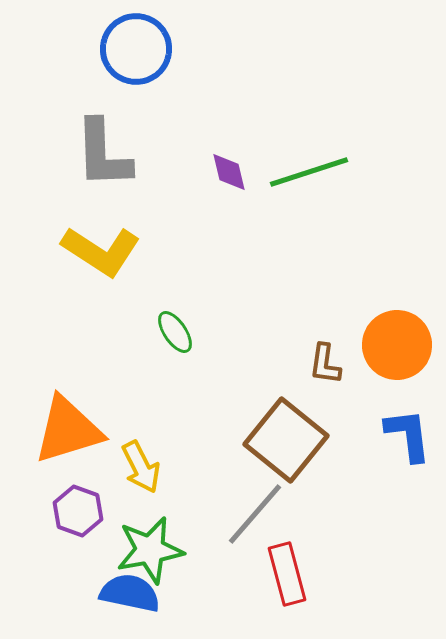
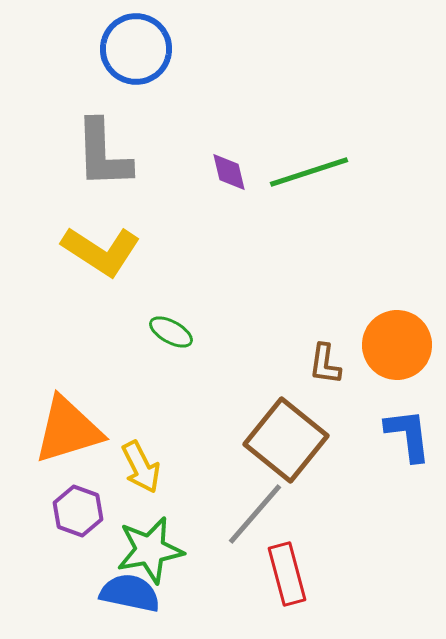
green ellipse: moved 4 px left; rotated 27 degrees counterclockwise
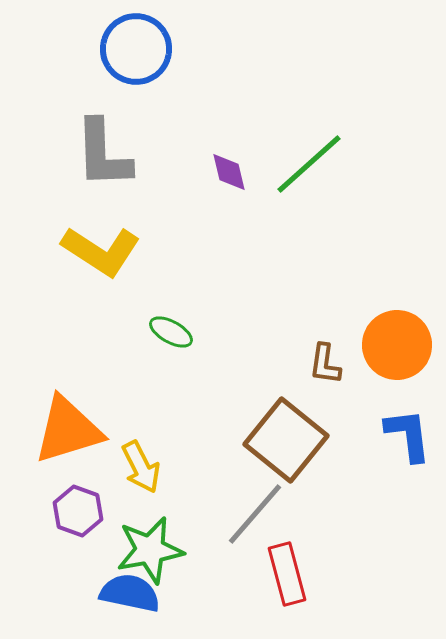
green line: moved 8 px up; rotated 24 degrees counterclockwise
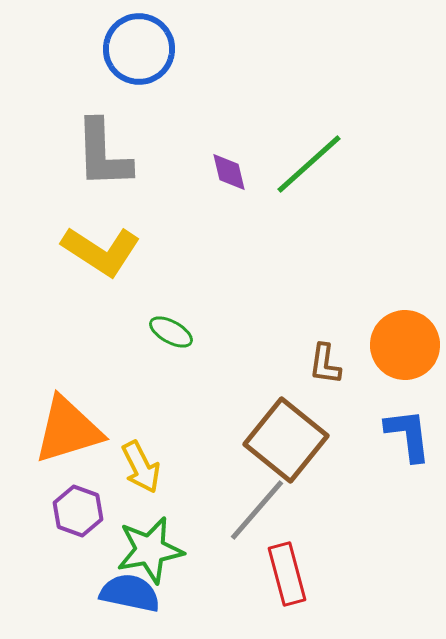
blue circle: moved 3 px right
orange circle: moved 8 px right
gray line: moved 2 px right, 4 px up
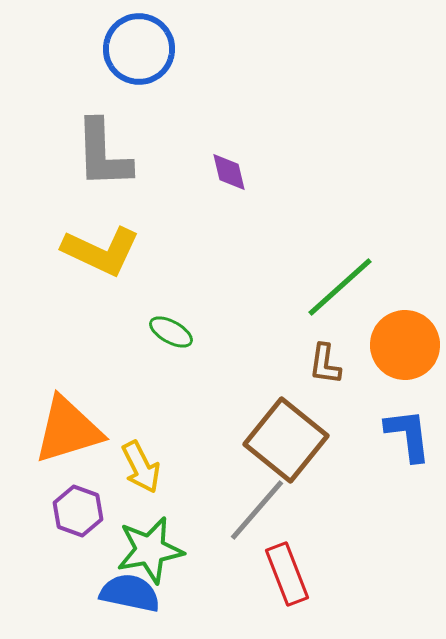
green line: moved 31 px right, 123 px down
yellow L-shape: rotated 8 degrees counterclockwise
red rectangle: rotated 6 degrees counterclockwise
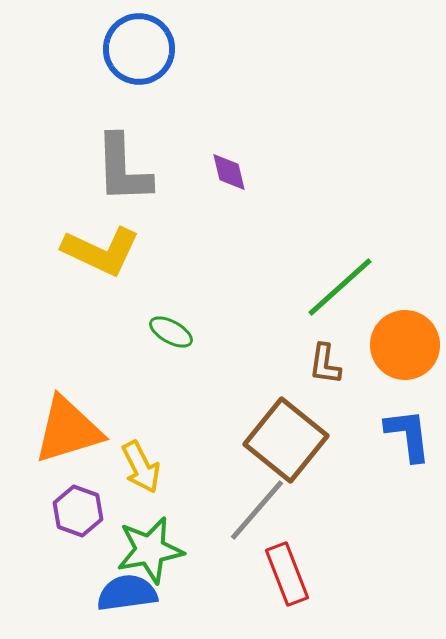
gray L-shape: moved 20 px right, 15 px down
blue semicircle: moved 3 px left; rotated 20 degrees counterclockwise
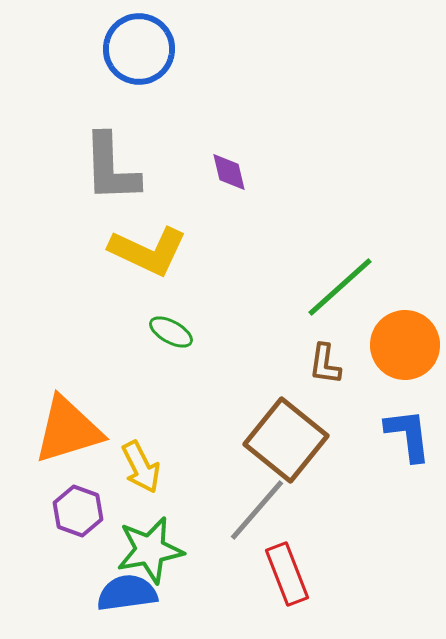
gray L-shape: moved 12 px left, 1 px up
yellow L-shape: moved 47 px right
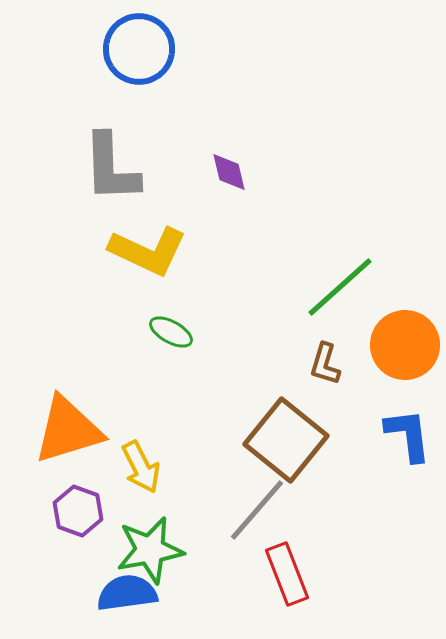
brown L-shape: rotated 9 degrees clockwise
